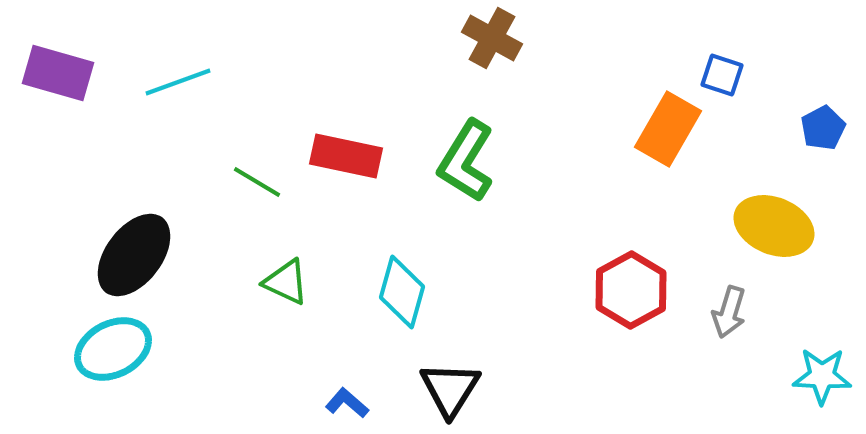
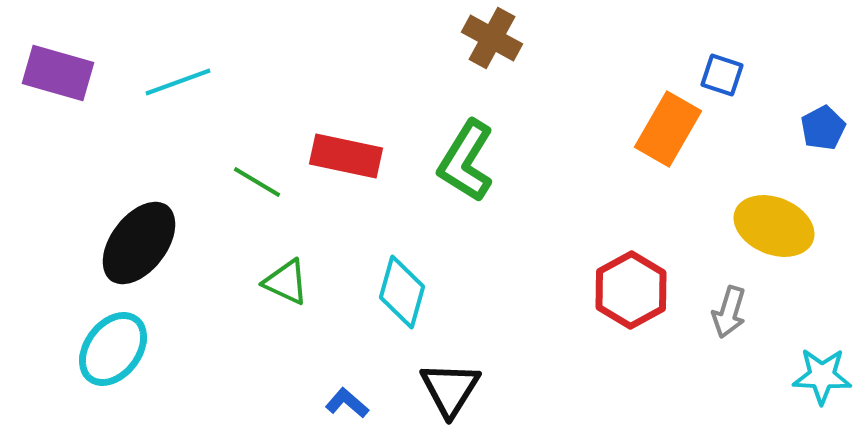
black ellipse: moved 5 px right, 12 px up
cyan ellipse: rotated 26 degrees counterclockwise
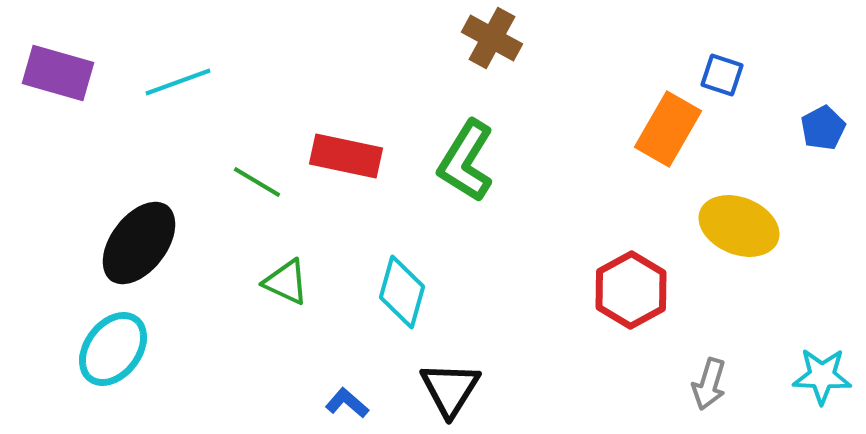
yellow ellipse: moved 35 px left
gray arrow: moved 20 px left, 72 px down
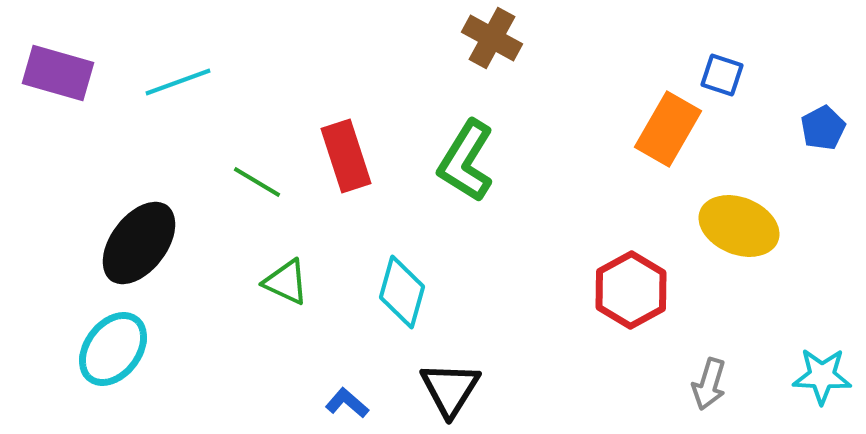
red rectangle: rotated 60 degrees clockwise
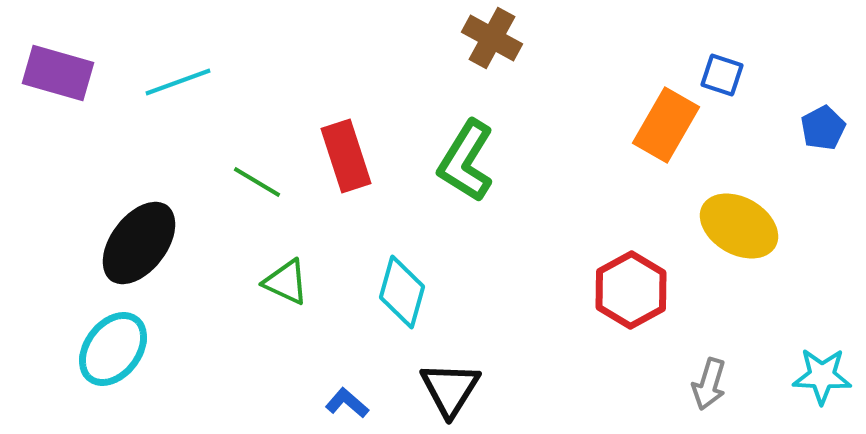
orange rectangle: moved 2 px left, 4 px up
yellow ellipse: rotated 8 degrees clockwise
